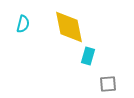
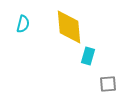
yellow diamond: rotated 6 degrees clockwise
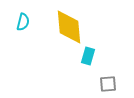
cyan semicircle: moved 2 px up
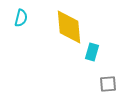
cyan semicircle: moved 2 px left, 4 px up
cyan rectangle: moved 4 px right, 4 px up
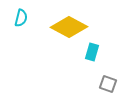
yellow diamond: rotated 57 degrees counterclockwise
gray square: rotated 24 degrees clockwise
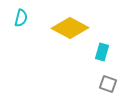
yellow diamond: moved 1 px right, 1 px down
cyan rectangle: moved 10 px right
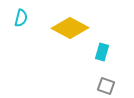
gray square: moved 2 px left, 2 px down
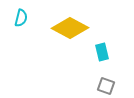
cyan rectangle: rotated 30 degrees counterclockwise
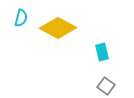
yellow diamond: moved 12 px left
gray square: rotated 18 degrees clockwise
